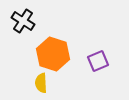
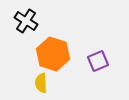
black cross: moved 3 px right
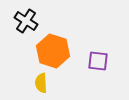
orange hexagon: moved 3 px up
purple square: rotated 30 degrees clockwise
